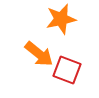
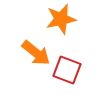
orange arrow: moved 3 px left, 1 px up
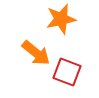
red square: moved 2 px down
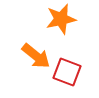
orange arrow: moved 3 px down
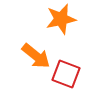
red square: moved 1 px left, 2 px down
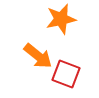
orange arrow: moved 2 px right
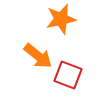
red square: moved 2 px right, 1 px down
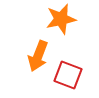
orange arrow: rotated 72 degrees clockwise
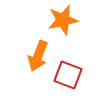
orange star: moved 2 px right, 1 px down
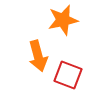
orange arrow: rotated 36 degrees counterclockwise
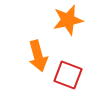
orange star: moved 5 px right
